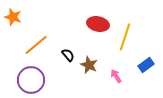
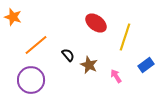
red ellipse: moved 2 px left, 1 px up; rotated 25 degrees clockwise
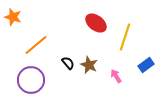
black semicircle: moved 8 px down
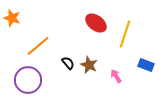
orange star: moved 1 px left, 1 px down
yellow line: moved 3 px up
orange line: moved 2 px right, 1 px down
blue rectangle: rotated 56 degrees clockwise
purple circle: moved 3 px left
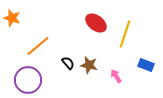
brown star: rotated 12 degrees counterclockwise
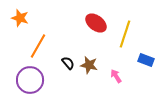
orange star: moved 8 px right
orange line: rotated 20 degrees counterclockwise
blue rectangle: moved 5 px up
purple circle: moved 2 px right
